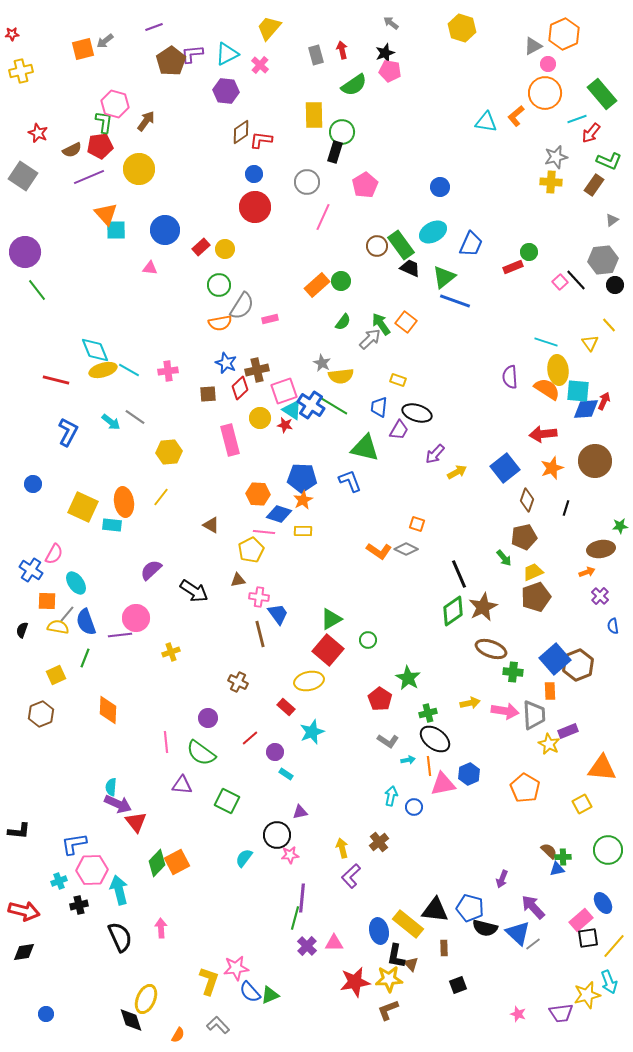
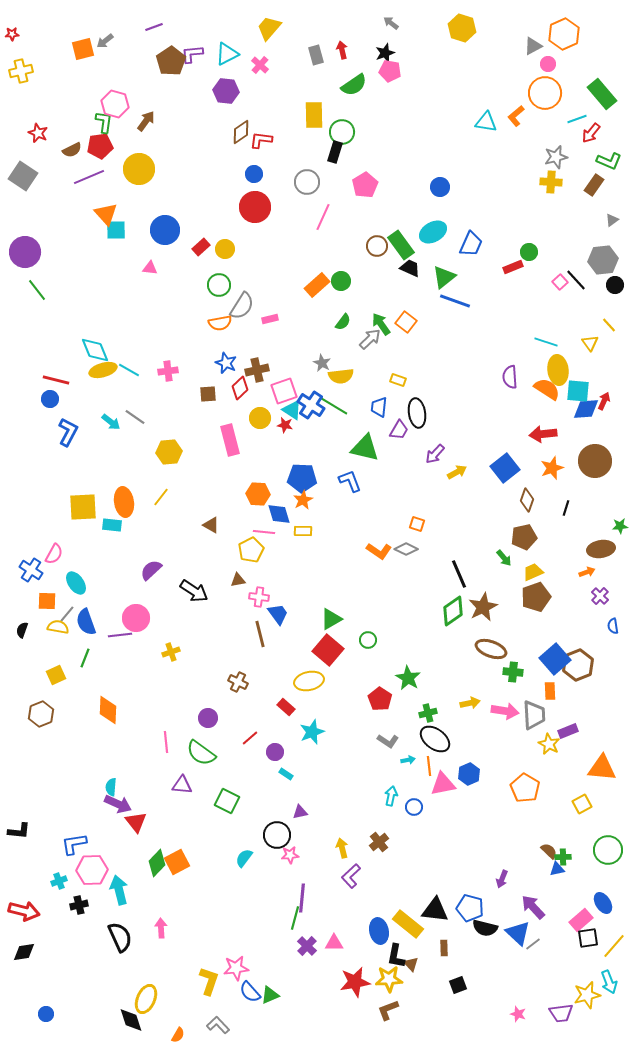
black ellipse at (417, 413): rotated 64 degrees clockwise
blue circle at (33, 484): moved 17 px right, 85 px up
yellow square at (83, 507): rotated 28 degrees counterclockwise
blue diamond at (279, 514): rotated 55 degrees clockwise
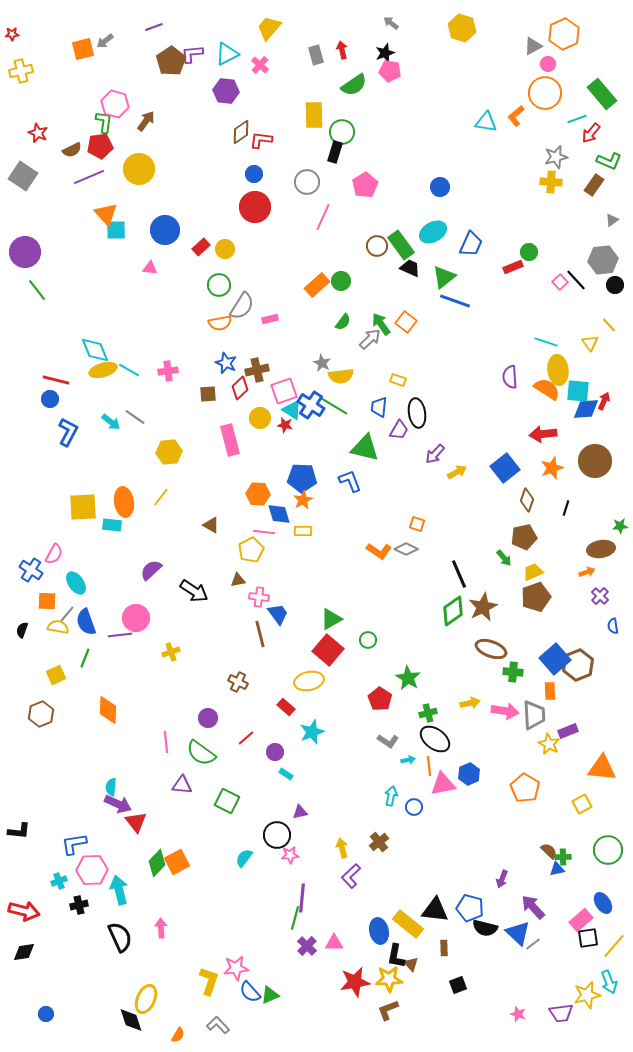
red line at (250, 738): moved 4 px left
